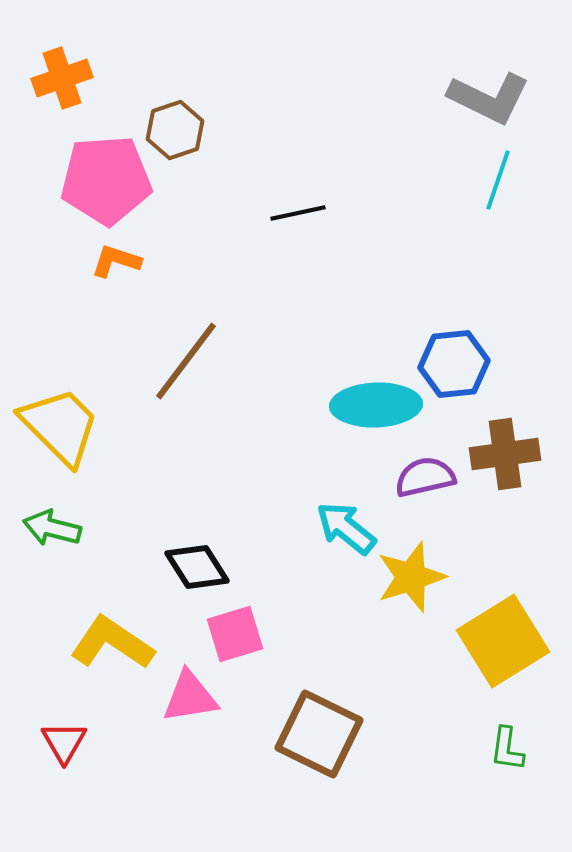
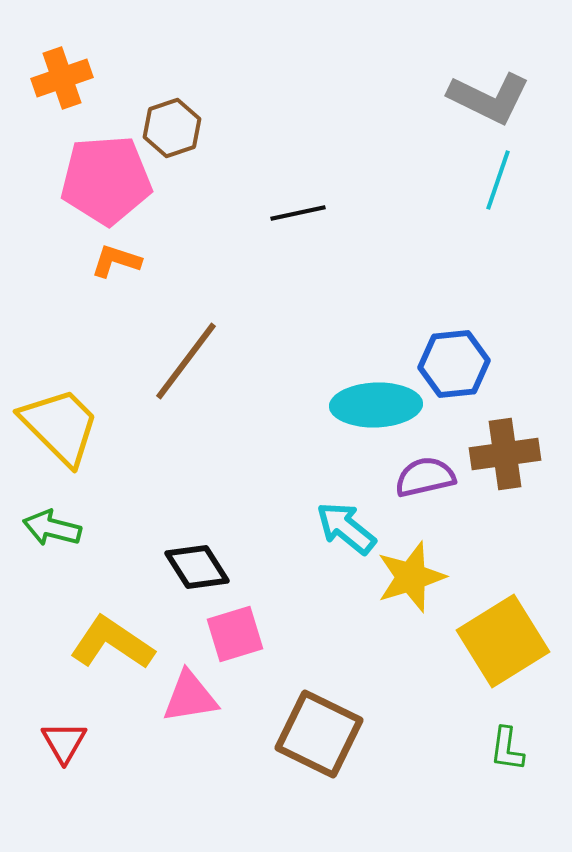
brown hexagon: moved 3 px left, 2 px up
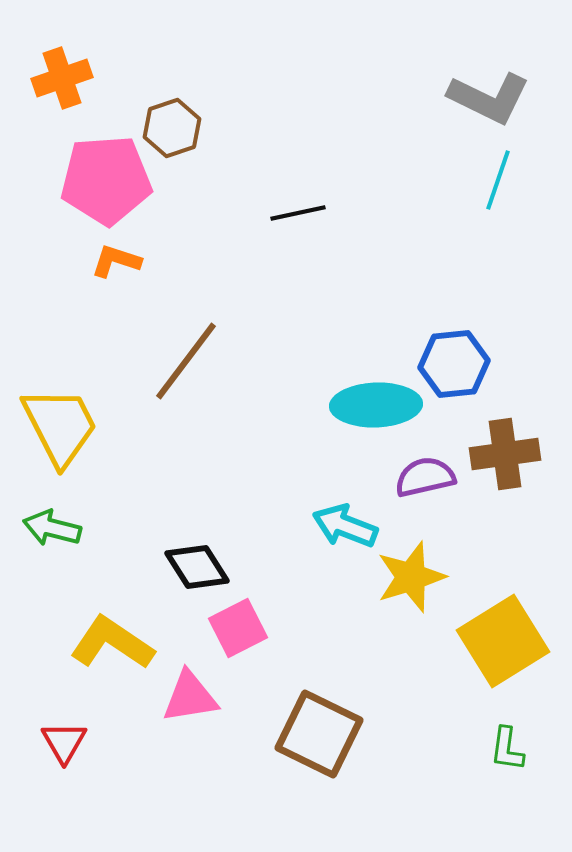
yellow trapezoid: rotated 18 degrees clockwise
cyan arrow: moved 1 px left, 2 px up; rotated 18 degrees counterclockwise
pink square: moved 3 px right, 6 px up; rotated 10 degrees counterclockwise
